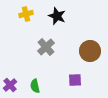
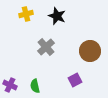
purple square: rotated 24 degrees counterclockwise
purple cross: rotated 24 degrees counterclockwise
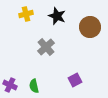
brown circle: moved 24 px up
green semicircle: moved 1 px left
